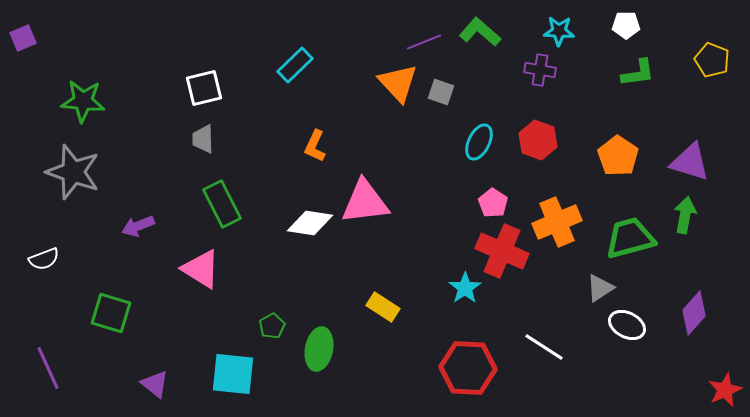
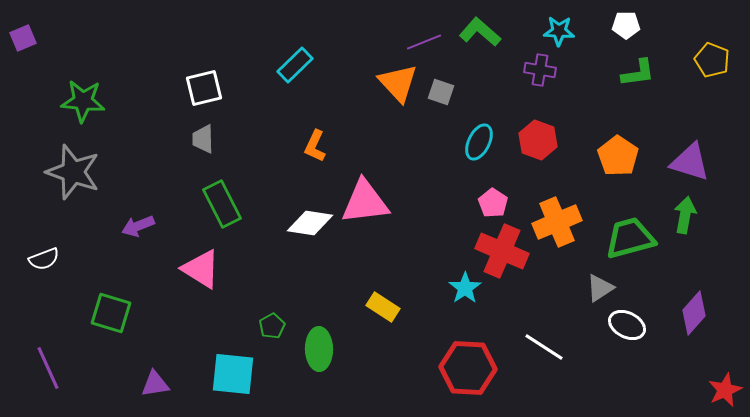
green ellipse at (319, 349): rotated 12 degrees counterclockwise
purple triangle at (155, 384): rotated 48 degrees counterclockwise
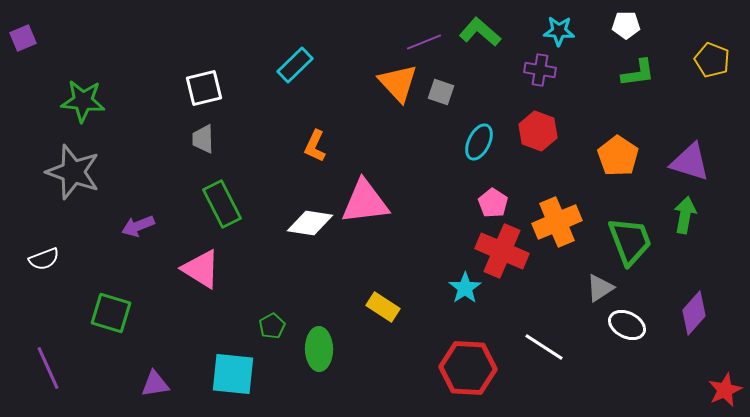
red hexagon at (538, 140): moved 9 px up
green trapezoid at (630, 238): moved 3 px down; rotated 84 degrees clockwise
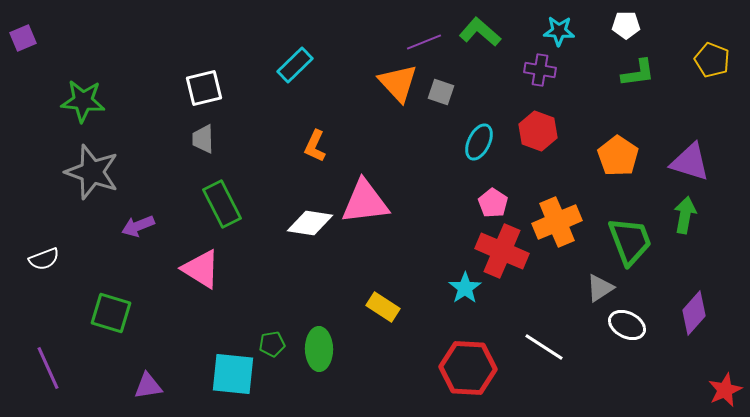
gray star at (73, 172): moved 19 px right
green pentagon at (272, 326): moved 18 px down; rotated 20 degrees clockwise
purple triangle at (155, 384): moved 7 px left, 2 px down
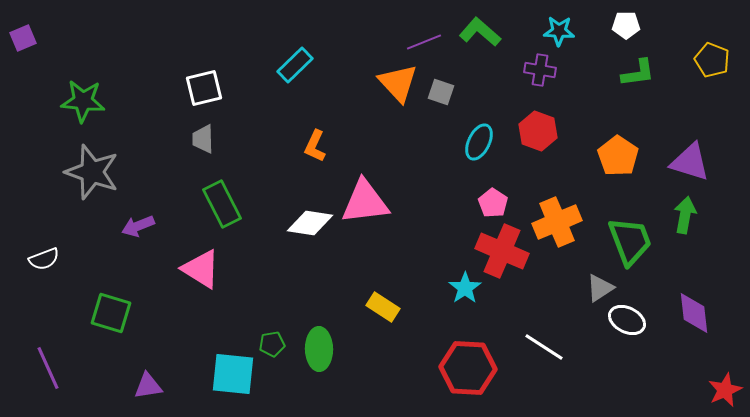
purple diamond at (694, 313): rotated 48 degrees counterclockwise
white ellipse at (627, 325): moved 5 px up
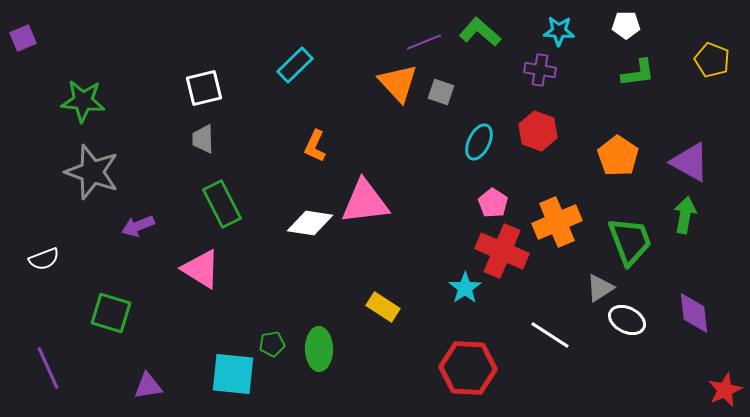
purple triangle at (690, 162): rotated 12 degrees clockwise
white line at (544, 347): moved 6 px right, 12 px up
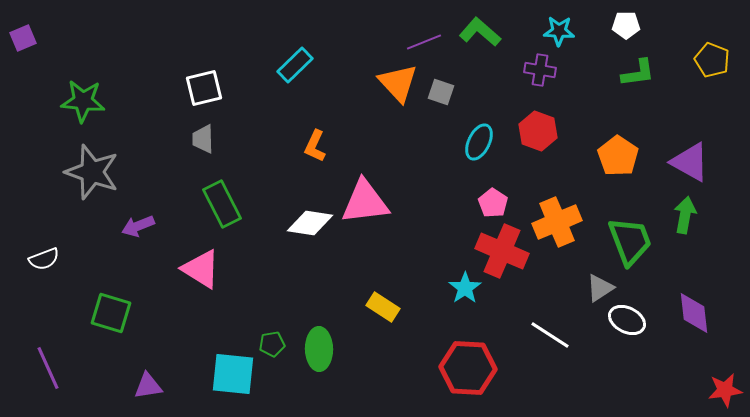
red star at (725, 390): rotated 16 degrees clockwise
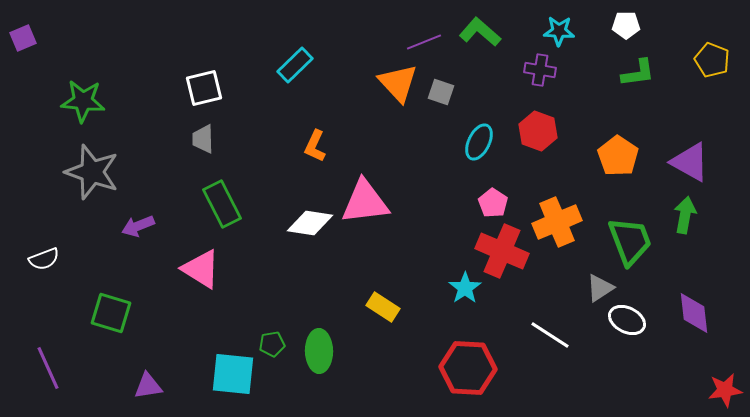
green ellipse at (319, 349): moved 2 px down
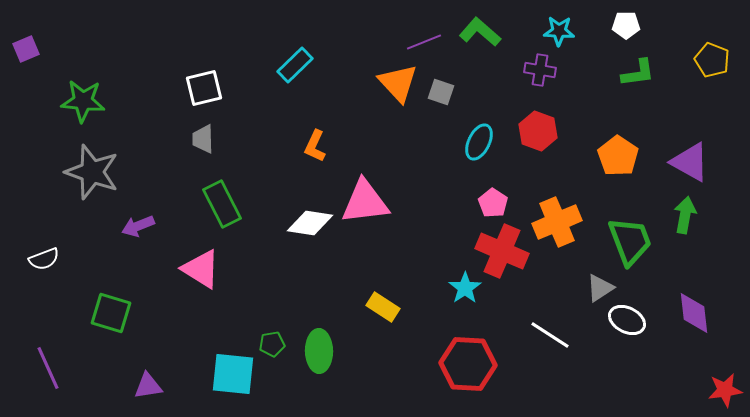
purple square at (23, 38): moved 3 px right, 11 px down
red hexagon at (468, 368): moved 4 px up
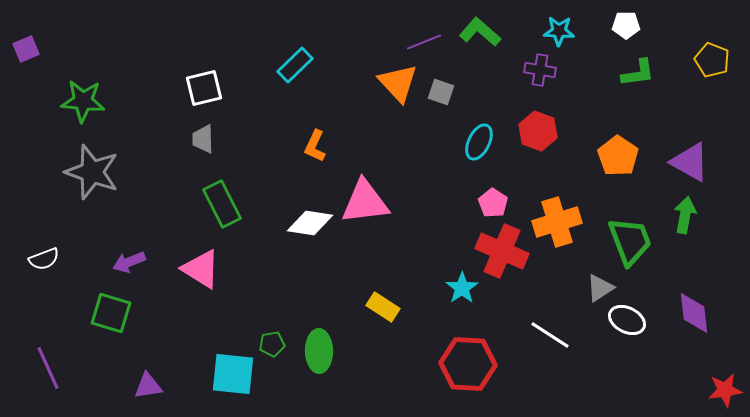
orange cross at (557, 222): rotated 6 degrees clockwise
purple arrow at (138, 226): moved 9 px left, 36 px down
cyan star at (465, 288): moved 3 px left
